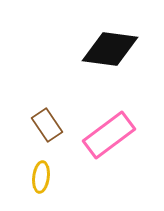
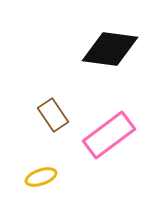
brown rectangle: moved 6 px right, 10 px up
yellow ellipse: rotated 64 degrees clockwise
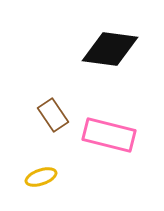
pink rectangle: rotated 51 degrees clockwise
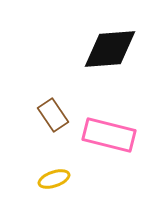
black diamond: rotated 12 degrees counterclockwise
yellow ellipse: moved 13 px right, 2 px down
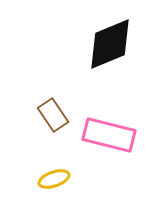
black diamond: moved 5 px up; rotated 18 degrees counterclockwise
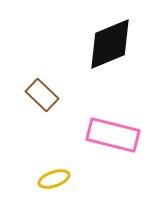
brown rectangle: moved 11 px left, 20 px up; rotated 12 degrees counterclockwise
pink rectangle: moved 4 px right
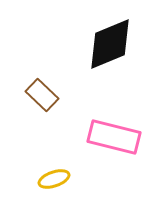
pink rectangle: moved 1 px right, 2 px down
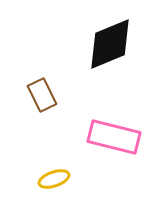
brown rectangle: rotated 20 degrees clockwise
